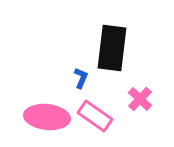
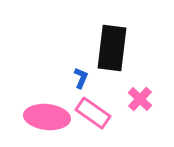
pink rectangle: moved 2 px left, 3 px up
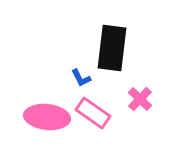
blue L-shape: rotated 130 degrees clockwise
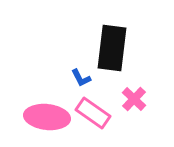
pink cross: moved 6 px left
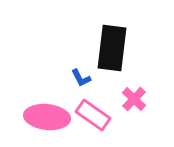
pink rectangle: moved 2 px down
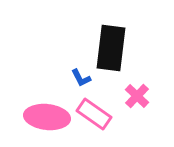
black rectangle: moved 1 px left
pink cross: moved 3 px right, 3 px up
pink rectangle: moved 1 px right, 1 px up
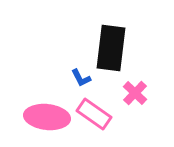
pink cross: moved 2 px left, 3 px up
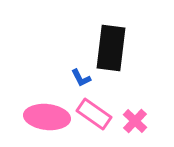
pink cross: moved 28 px down
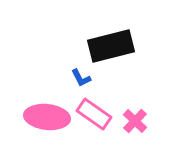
black rectangle: moved 2 px up; rotated 69 degrees clockwise
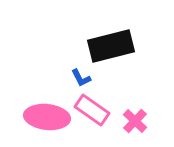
pink rectangle: moved 2 px left, 4 px up
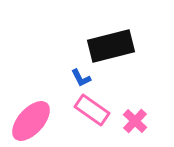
pink ellipse: moved 16 px left, 4 px down; rotated 54 degrees counterclockwise
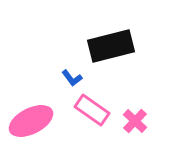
blue L-shape: moved 9 px left; rotated 10 degrees counterclockwise
pink ellipse: rotated 21 degrees clockwise
